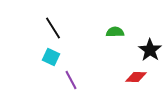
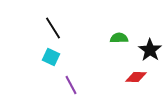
green semicircle: moved 4 px right, 6 px down
purple line: moved 5 px down
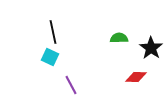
black line: moved 4 px down; rotated 20 degrees clockwise
black star: moved 1 px right, 2 px up
cyan square: moved 1 px left
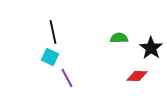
red diamond: moved 1 px right, 1 px up
purple line: moved 4 px left, 7 px up
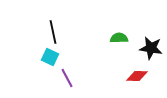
black star: rotated 25 degrees counterclockwise
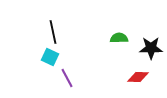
black star: rotated 10 degrees counterclockwise
red diamond: moved 1 px right, 1 px down
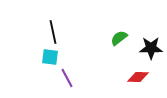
green semicircle: rotated 36 degrees counterclockwise
cyan square: rotated 18 degrees counterclockwise
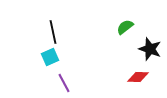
green semicircle: moved 6 px right, 11 px up
black star: moved 1 px left, 1 px down; rotated 20 degrees clockwise
cyan square: rotated 30 degrees counterclockwise
purple line: moved 3 px left, 5 px down
